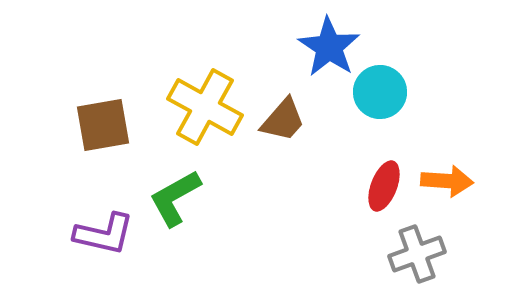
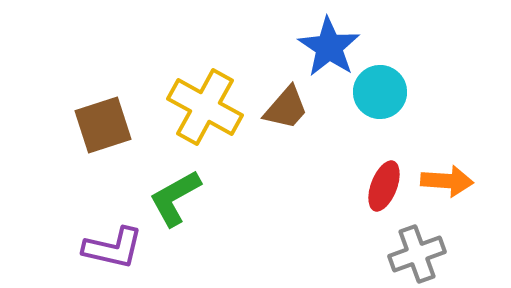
brown trapezoid: moved 3 px right, 12 px up
brown square: rotated 8 degrees counterclockwise
purple L-shape: moved 9 px right, 14 px down
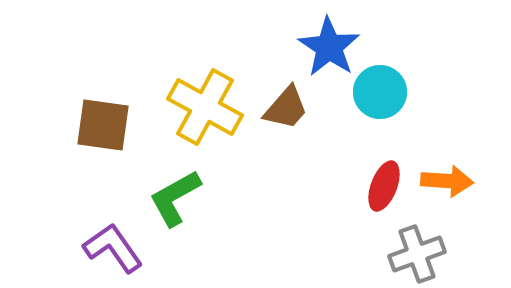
brown square: rotated 26 degrees clockwise
purple L-shape: rotated 138 degrees counterclockwise
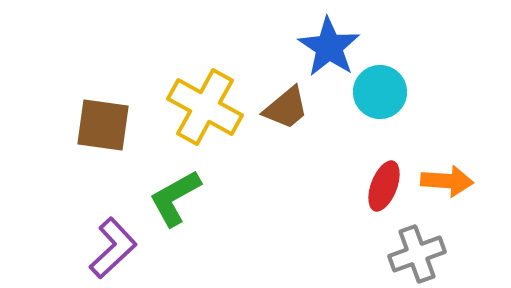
brown trapezoid: rotated 9 degrees clockwise
purple L-shape: rotated 82 degrees clockwise
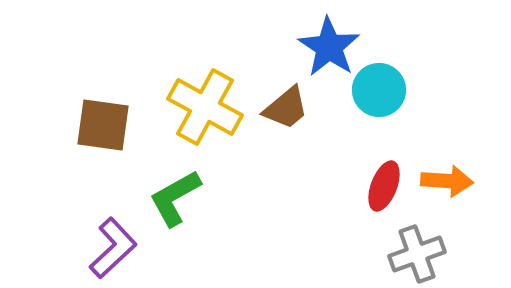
cyan circle: moved 1 px left, 2 px up
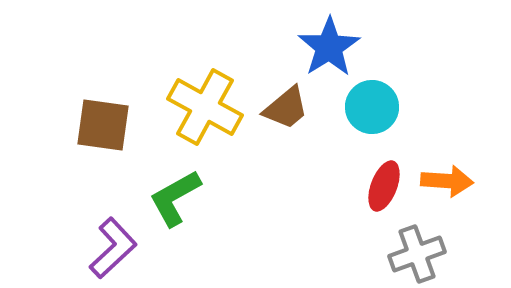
blue star: rotated 6 degrees clockwise
cyan circle: moved 7 px left, 17 px down
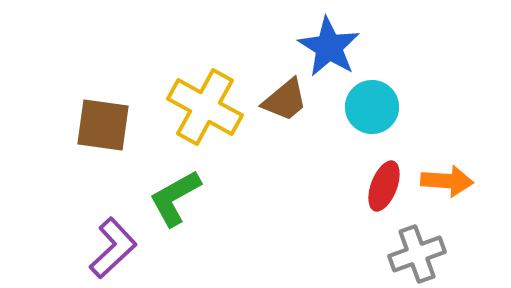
blue star: rotated 8 degrees counterclockwise
brown trapezoid: moved 1 px left, 8 px up
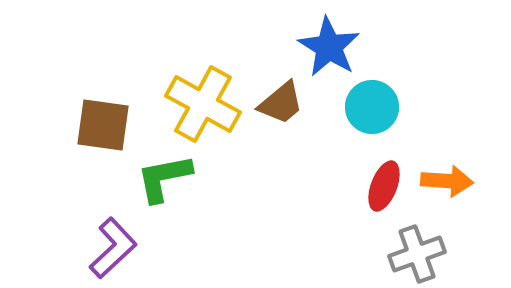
brown trapezoid: moved 4 px left, 3 px down
yellow cross: moved 2 px left, 3 px up
green L-shape: moved 11 px left, 20 px up; rotated 18 degrees clockwise
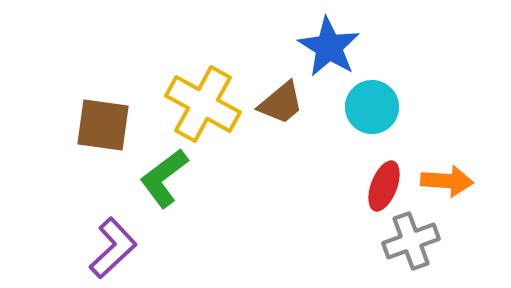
green L-shape: rotated 26 degrees counterclockwise
gray cross: moved 6 px left, 13 px up
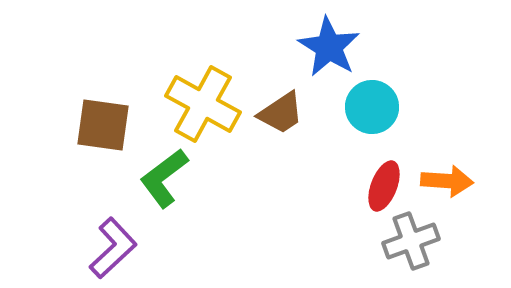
brown trapezoid: moved 10 px down; rotated 6 degrees clockwise
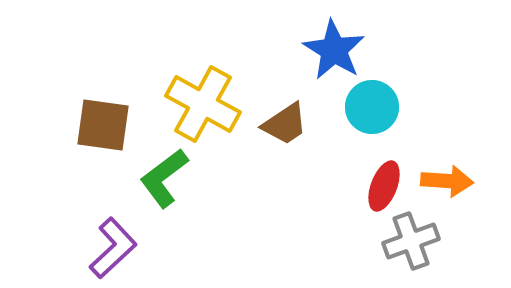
blue star: moved 5 px right, 3 px down
brown trapezoid: moved 4 px right, 11 px down
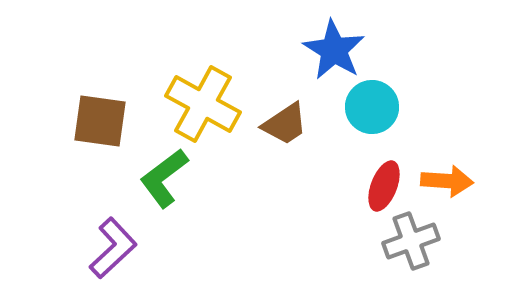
brown square: moved 3 px left, 4 px up
